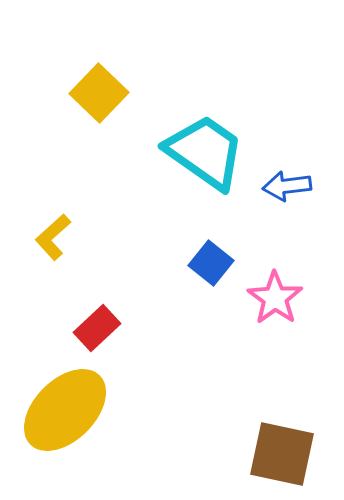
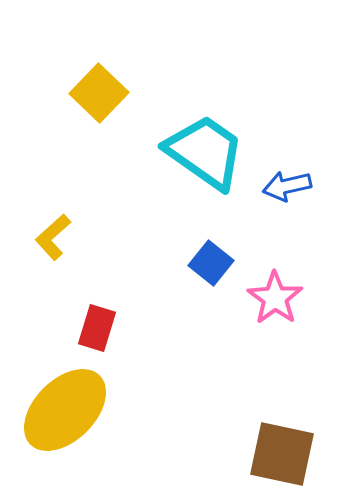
blue arrow: rotated 6 degrees counterclockwise
red rectangle: rotated 30 degrees counterclockwise
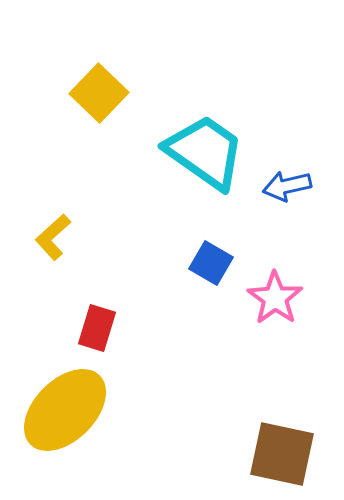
blue square: rotated 9 degrees counterclockwise
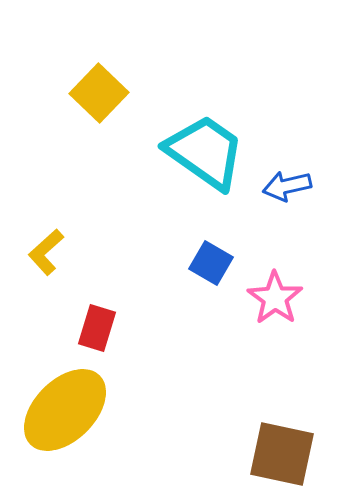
yellow L-shape: moved 7 px left, 15 px down
